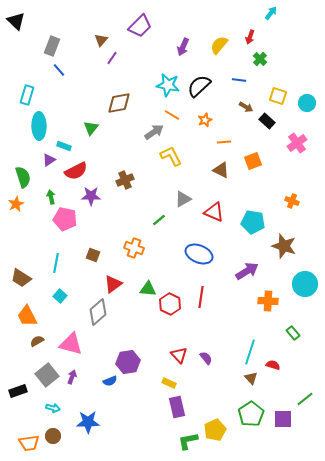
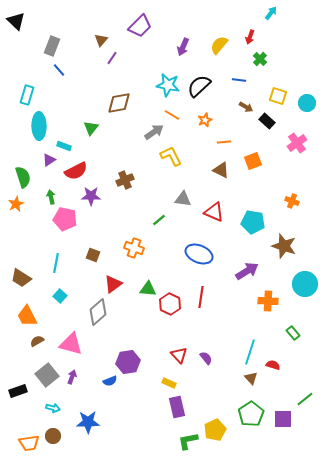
gray triangle at (183, 199): rotated 36 degrees clockwise
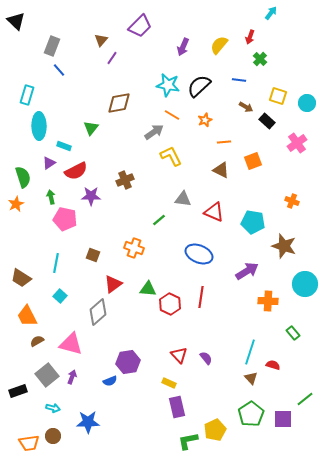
purple triangle at (49, 160): moved 3 px down
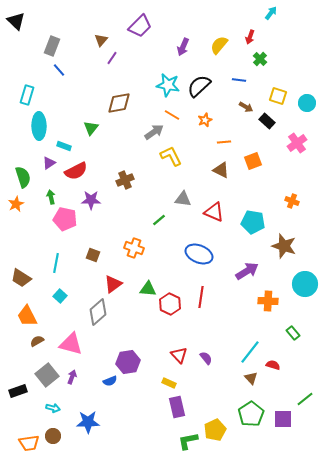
purple star at (91, 196): moved 4 px down
cyan line at (250, 352): rotated 20 degrees clockwise
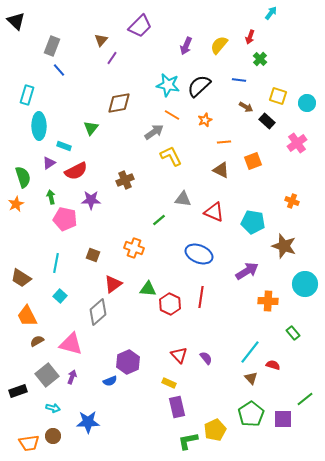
purple arrow at (183, 47): moved 3 px right, 1 px up
purple hexagon at (128, 362): rotated 15 degrees counterclockwise
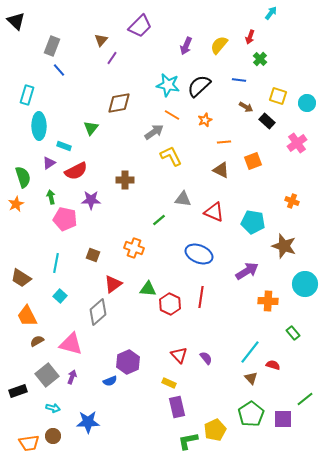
brown cross at (125, 180): rotated 24 degrees clockwise
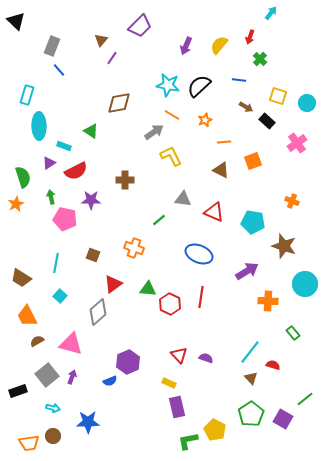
green triangle at (91, 128): moved 3 px down; rotated 35 degrees counterclockwise
purple semicircle at (206, 358): rotated 32 degrees counterclockwise
purple square at (283, 419): rotated 30 degrees clockwise
yellow pentagon at (215, 430): rotated 20 degrees counterclockwise
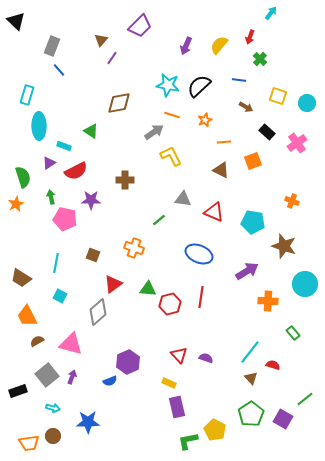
orange line at (172, 115): rotated 14 degrees counterclockwise
black rectangle at (267, 121): moved 11 px down
cyan square at (60, 296): rotated 16 degrees counterclockwise
red hexagon at (170, 304): rotated 20 degrees clockwise
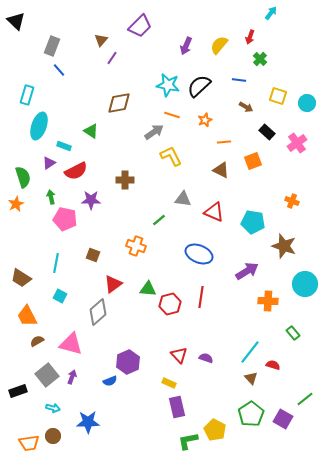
cyan ellipse at (39, 126): rotated 20 degrees clockwise
orange cross at (134, 248): moved 2 px right, 2 px up
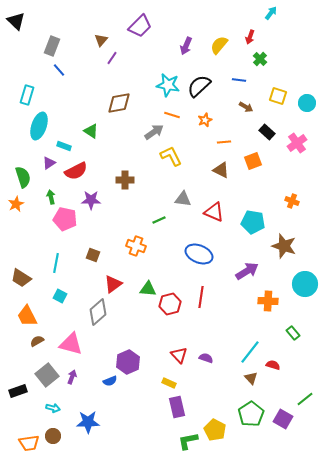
green line at (159, 220): rotated 16 degrees clockwise
